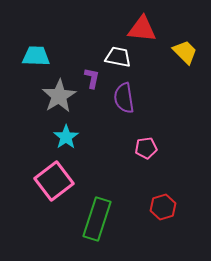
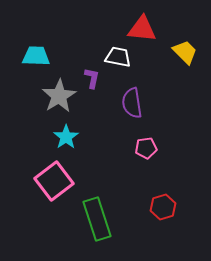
purple semicircle: moved 8 px right, 5 px down
green rectangle: rotated 36 degrees counterclockwise
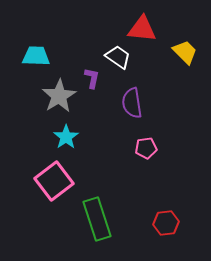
white trapezoid: rotated 24 degrees clockwise
red hexagon: moved 3 px right, 16 px down; rotated 10 degrees clockwise
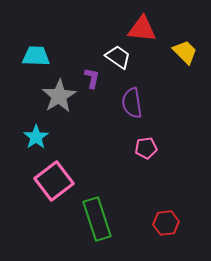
cyan star: moved 30 px left
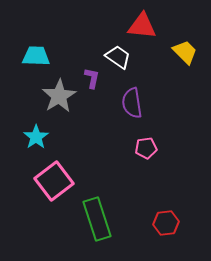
red triangle: moved 3 px up
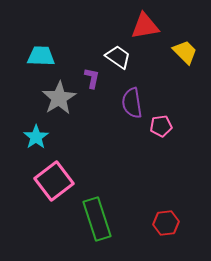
red triangle: moved 3 px right; rotated 16 degrees counterclockwise
cyan trapezoid: moved 5 px right
gray star: moved 2 px down
pink pentagon: moved 15 px right, 22 px up
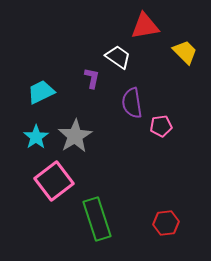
cyan trapezoid: moved 36 px down; rotated 28 degrees counterclockwise
gray star: moved 16 px right, 38 px down
